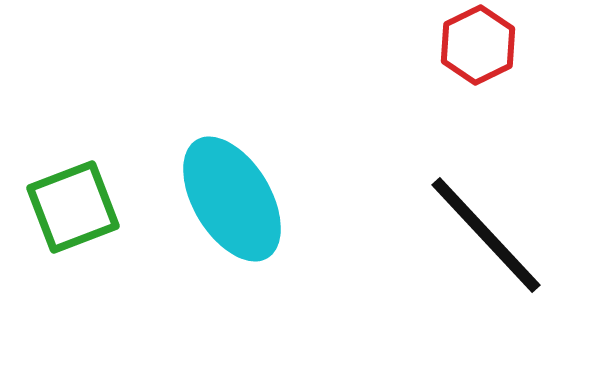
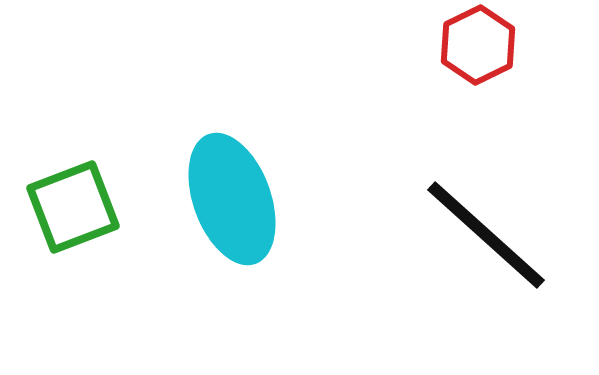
cyan ellipse: rotated 11 degrees clockwise
black line: rotated 5 degrees counterclockwise
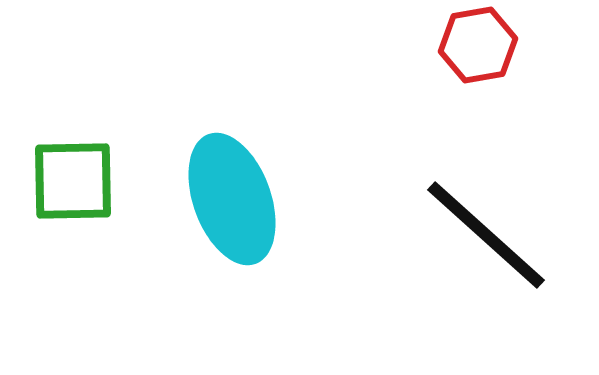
red hexagon: rotated 16 degrees clockwise
green square: moved 26 px up; rotated 20 degrees clockwise
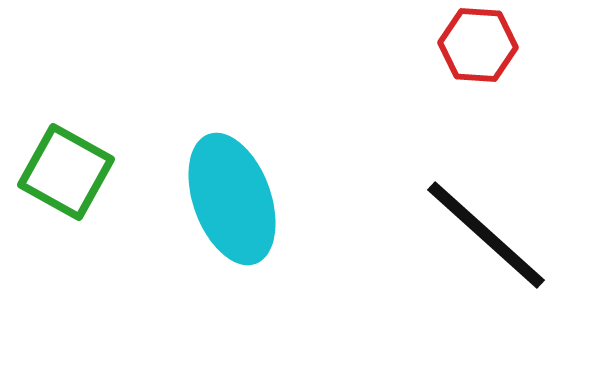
red hexagon: rotated 14 degrees clockwise
green square: moved 7 px left, 9 px up; rotated 30 degrees clockwise
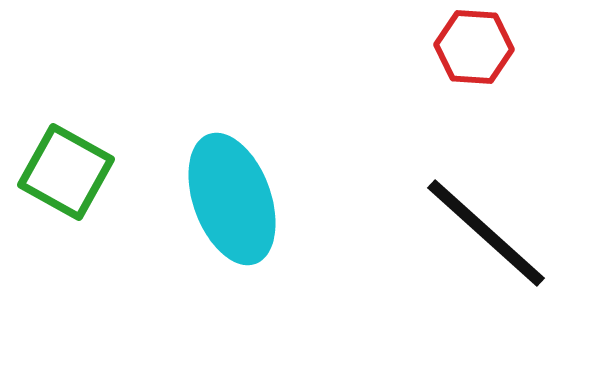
red hexagon: moved 4 px left, 2 px down
black line: moved 2 px up
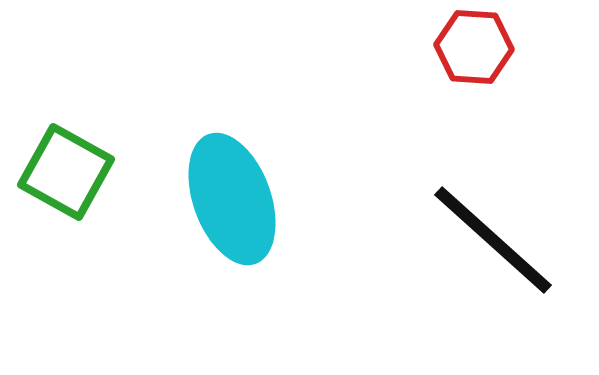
black line: moved 7 px right, 7 px down
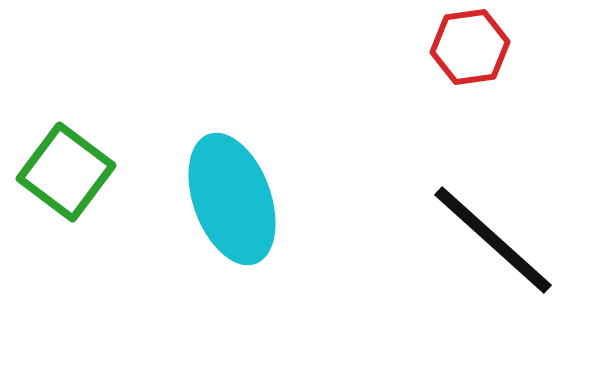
red hexagon: moved 4 px left; rotated 12 degrees counterclockwise
green square: rotated 8 degrees clockwise
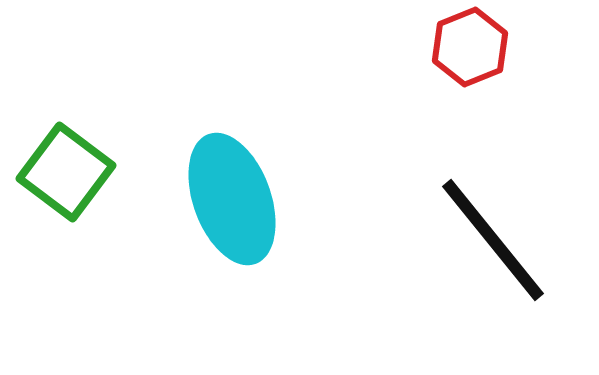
red hexagon: rotated 14 degrees counterclockwise
black line: rotated 9 degrees clockwise
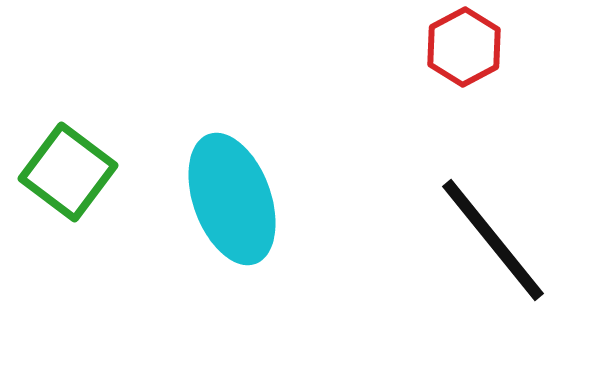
red hexagon: moved 6 px left; rotated 6 degrees counterclockwise
green square: moved 2 px right
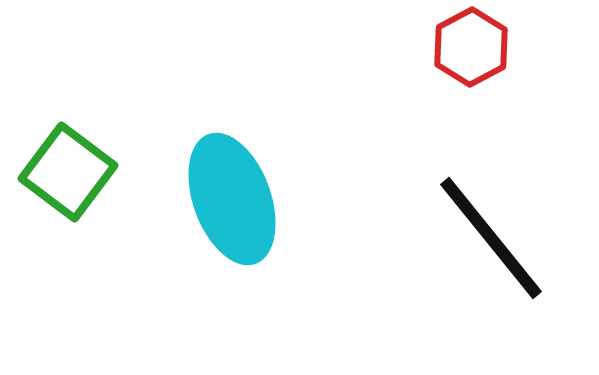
red hexagon: moved 7 px right
black line: moved 2 px left, 2 px up
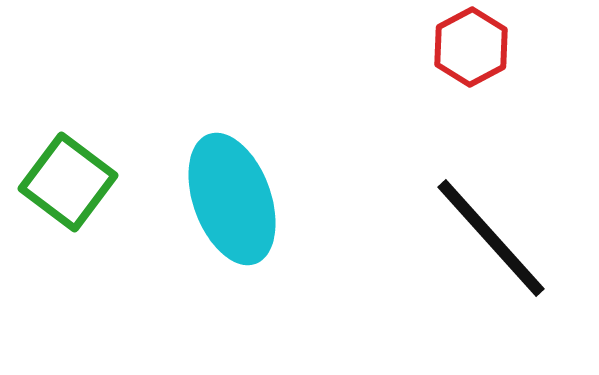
green square: moved 10 px down
black line: rotated 3 degrees counterclockwise
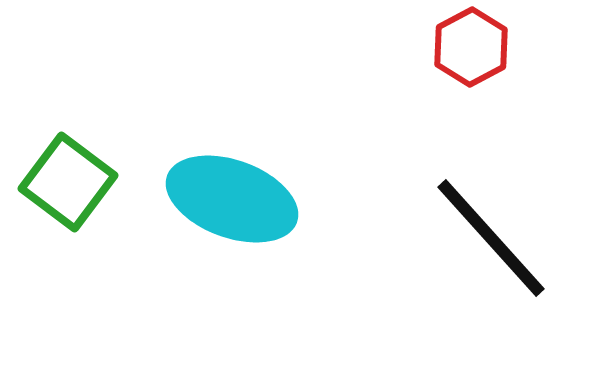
cyan ellipse: rotated 50 degrees counterclockwise
